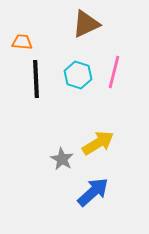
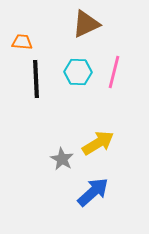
cyan hexagon: moved 3 px up; rotated 16 degrees counterclockwise
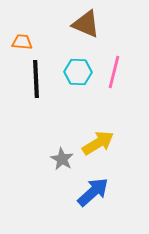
brown triangle: rotated 48 degrees clockwise
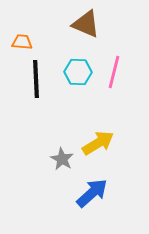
blue arrow: moved 1 px left, 1 px down
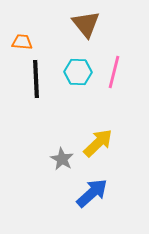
brown triangle: rotated 28 degrees clockwise
yellow arrow: rotated 12 degrees counterclockwise
